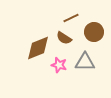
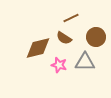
brown circle: moved 2 px right, 5 px down
brown diamond: rotated 8 degrees clockwise
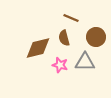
brown line: rotated 49 degrees clockwise
brown semicircle: rotated 42 degrees clockwise
pink star: moved 1 px right
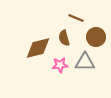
brown line: moved 5 px right
pink star: rotated 21 degrees counterclockwise
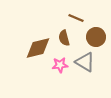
gray triangle: rotated 30 degrees clockwise
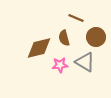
brown diamond: moved 1 px right
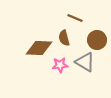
brown line: moved 1 px left
brown circle: moved 1 px right, 3 px down
brown diamond: rotated 16 degrees clockwise
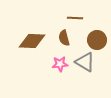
brown line: rotated 21 degrees counterclockwise
brown diamond: moved 7 px left, 7 px up
pink star: moved 1 px up
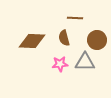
gray triangle: rotated 30 degrees counterclockwise
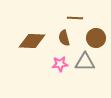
brown circle: moved 1 px left, 2 px up
